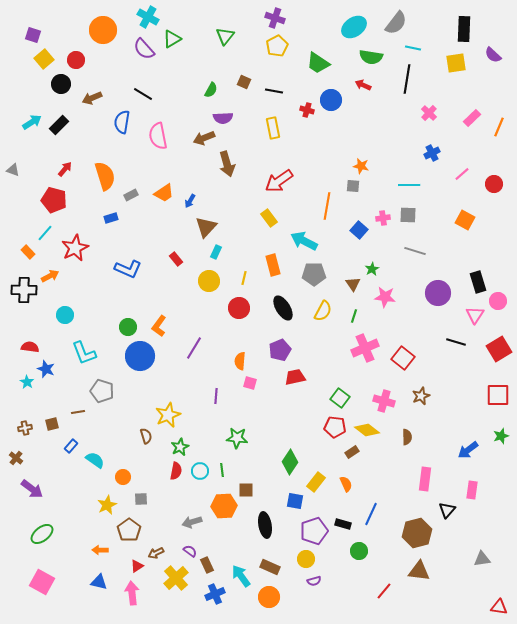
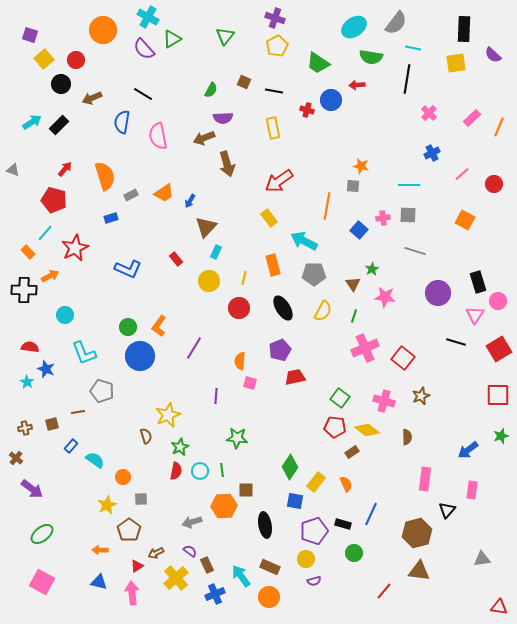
purple square at (33, 35): moved 3 px left
red arrow at (363, 85): moved 6 px left; rotated 28 degrees counterclockwise
green diamond at (290, 462): moved 5 px down
green circle at (359, 551): moved 5 px left, 2 px down
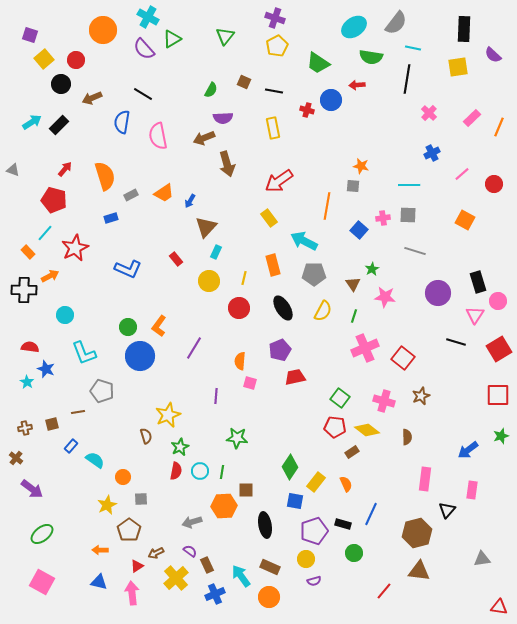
yellow square at (456, 63): moved 2 px right, 4 px down
green line at (222, 470): moved 2 px down; rotated 16 degrees clockwise
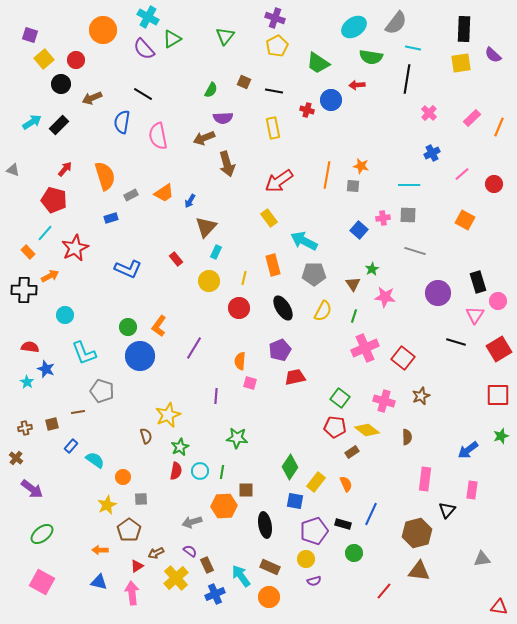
yellow square at (458, 67): moved 3 px right, 4 px up
orange line at (327, 206): moved 31 px up
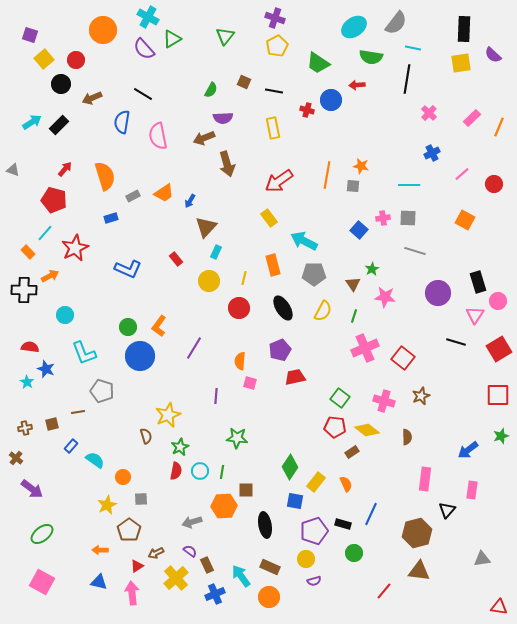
gray rectangle at (131, 195): moved 2 px right, 1 px down
gray square at (408, 215): moved 3 px down
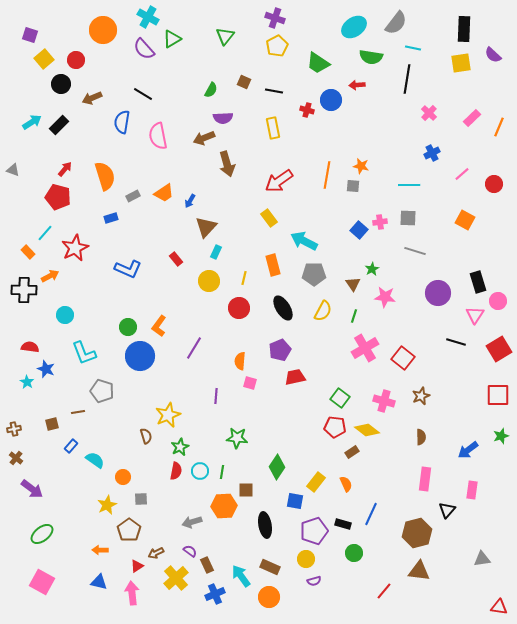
red pentagon at (54, 200): moved 4 px right, 3 px up
pink cross at (383, 218): moved 3 px left, 4 px down
pink cross at (365, 348): rotated 8 degrees counterclockwise
brown cross at (25, 428): moved 11 px left, 1 px down
brown semicircle at (407, 437): moved 14 px right
green diamond at (290, 467): moved 13 px left
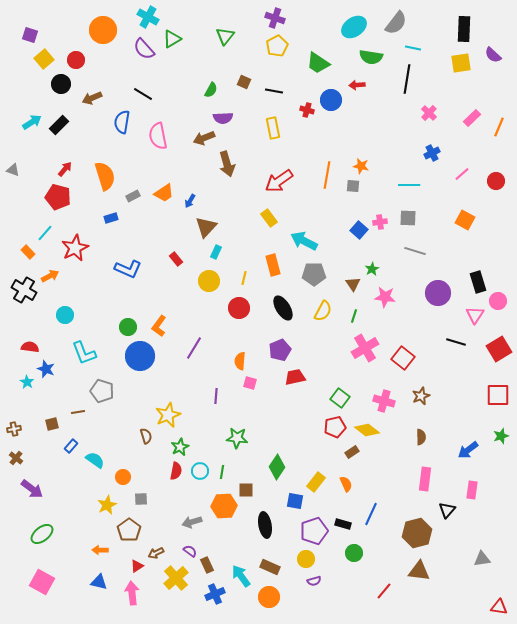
red circle at (494, 184): moved 2 px right, 3 px up
black cross at (24, 290): rotated 30 degrees clockwise
red pentagon at (335, 427): rotated 20 degrees counterclockwise
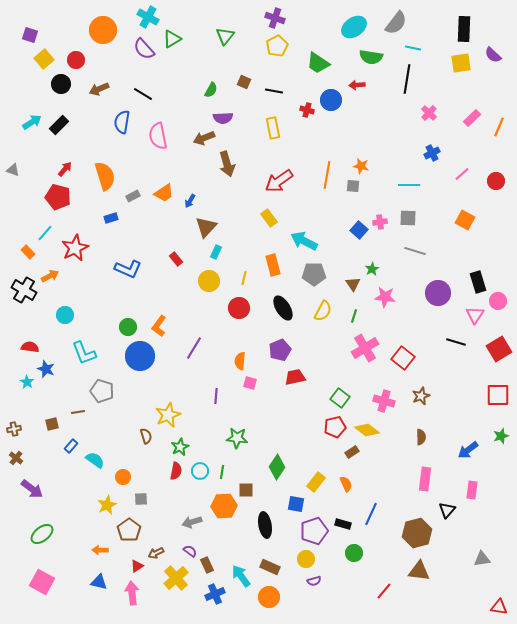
brown arrow at (92, 98): moved 7 px right, 9 px up
blue square at (295, 501): moved 1 px right, 3 px down
